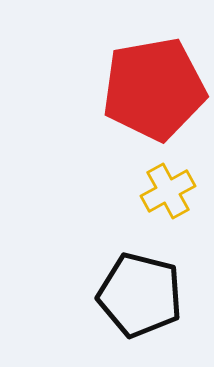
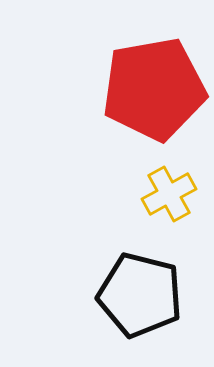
yellow cross: moved 1 px right, 3 px down
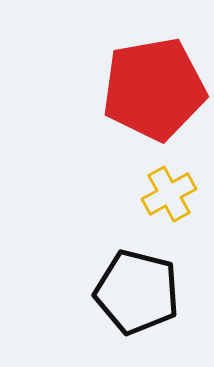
black pentagon: moved 3 px left, 3 px up
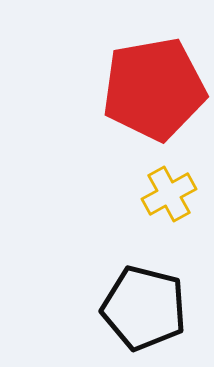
black pentagon: moved 7 px right, 16 px down
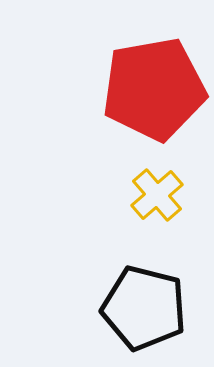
yellow cross: moved 12 px left, 1 px down; rotated 12 degrees counterclockwise
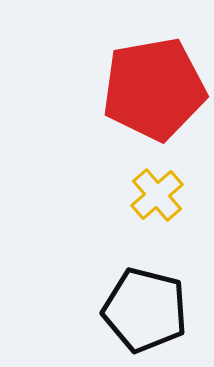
black pentagon: moved 1 px right, 2 px down
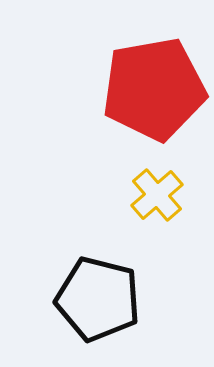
black pentagon: moved 47 px left, 11 px up
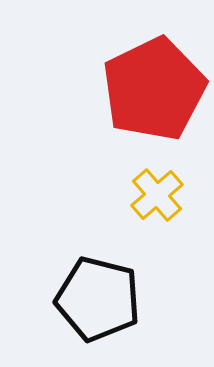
red pentagon: rotated 16 degrees counterclockwise
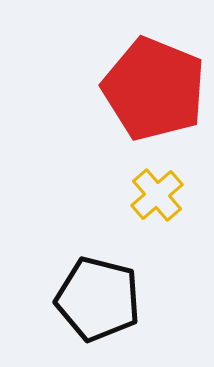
red pentagon: rotated 24 degrees counterclockwise
